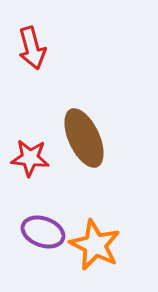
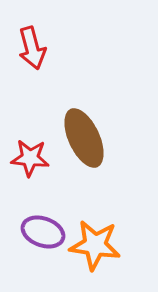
orange star: rotated 18 degrees counterclockwise
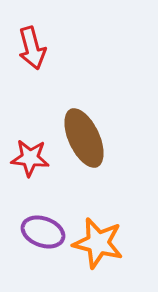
orange star: moved 3 px right, 2 px up; rotated 6 degrees clockwise
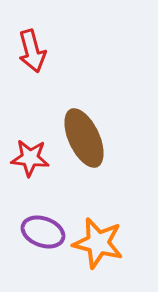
red arrow: moved 3 px down
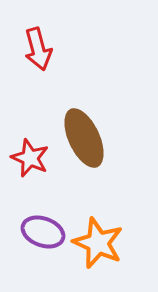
red arrow: moved 6 px right, 2 px up
red star: rotated 18 degrees clockwise
orange star: rotated 9 degrees clockwise
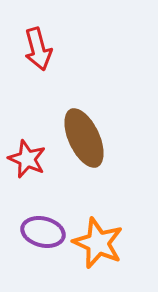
red star: moved 3 px left, 1 px down
purple ellipse: rotated 6 degrees counterclockwise
